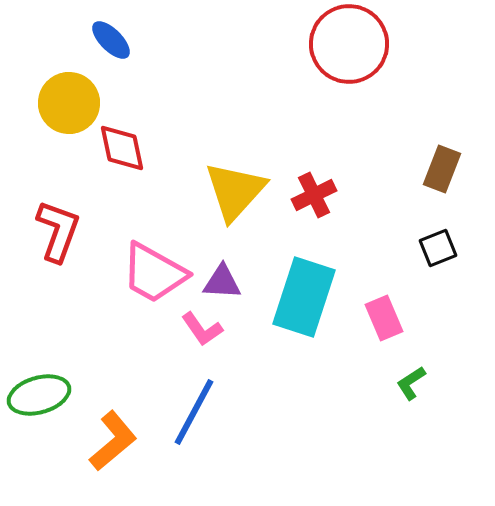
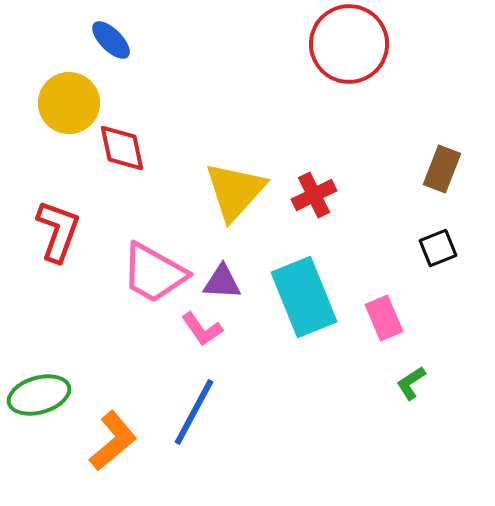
cyan rectangle: rotated 40 degrees counterclockwise
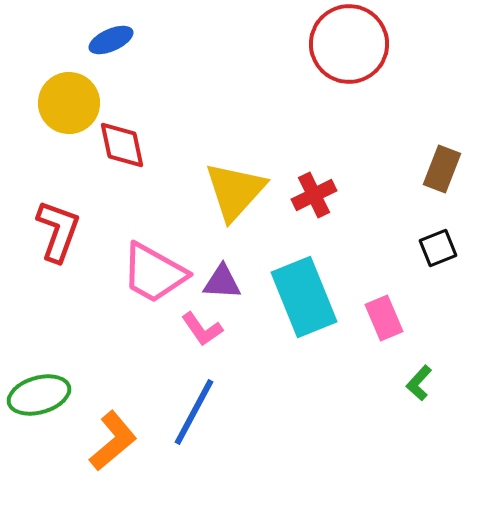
blue ellipse: rotated 69 degrees counterclockwise
red diamond: moved 3 px up
green L-shape: moved 8 px right; rotated 15 degrees counterclockwise
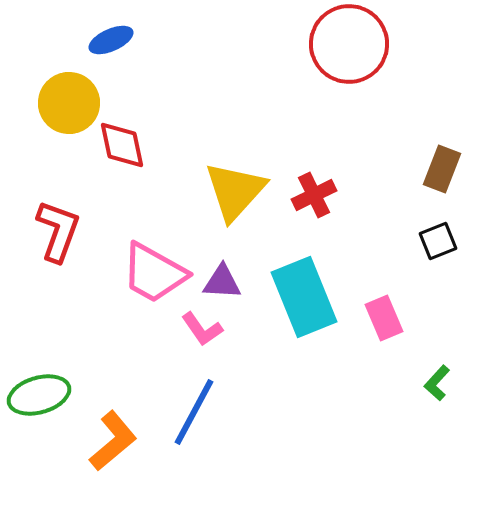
black square: moved 7 px up
green L-shape: moved 18 px right
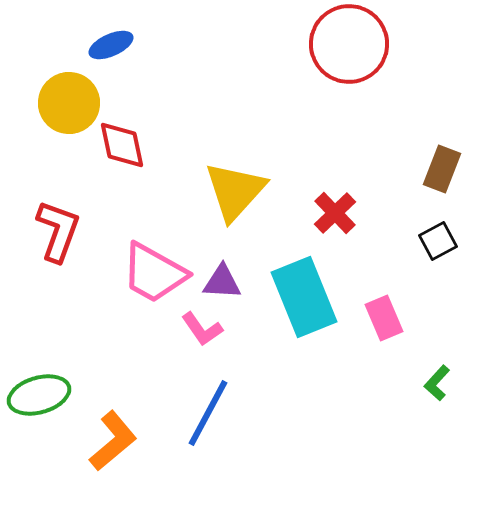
blue ellipse: moved 5 px down
red cross: moved 21 px right, 18 px down; rotated 18 degrees counterclockwise
black square: rotated 6 degrees counterclockwise
blue line: moved 14 px right, 1 px down
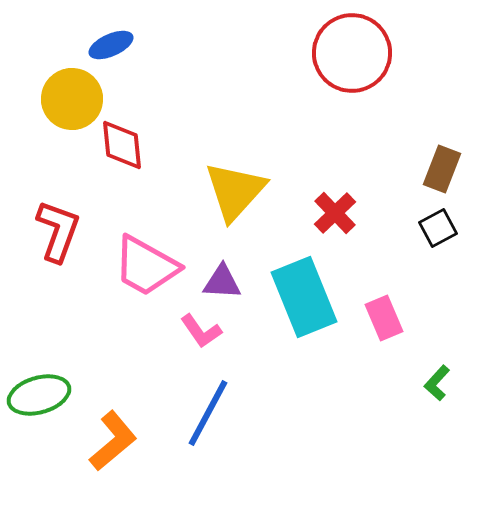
red circle: moved 3 px right, 9 px down
yellow circle: moved 3 px right, 4 px up
red diamond: rotated 6 degrees clockwise
black square: moved 13 px up
pink trapezoid: moved 8 px left, 7 px up
pink L-shape: moved 1 px left, 2 px down
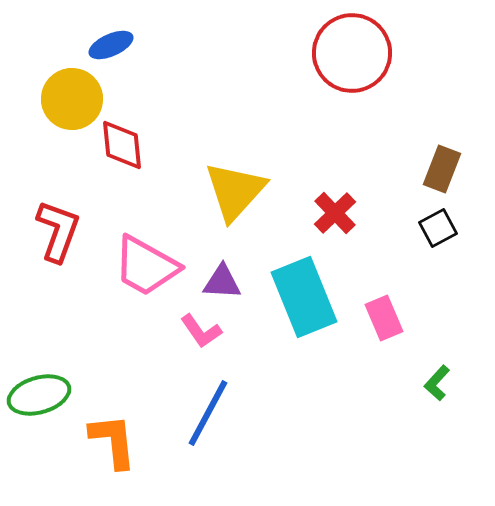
orange L-shape: rotated 56 degrees counterclockwise
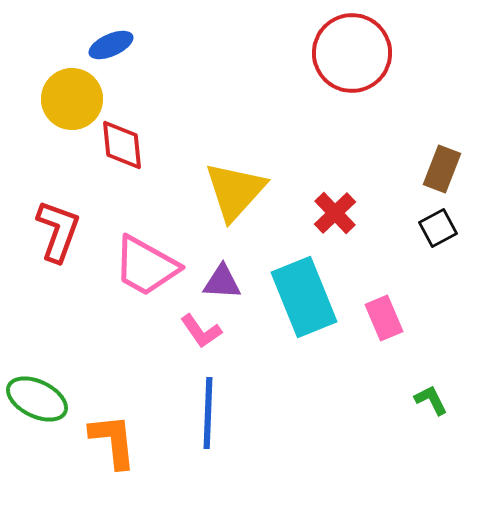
green L-shape: moved 6 px left, 17 px down; rotated 111 degrees clockwise
green ellipse: moved 2 px left, 4 px down; rotated 42 degrees clockwise
blue line: rotated 26 degrees counterclockwise
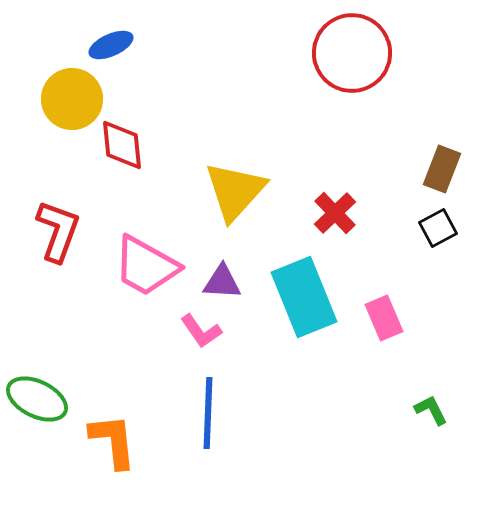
green L-shape: moved 10 px down
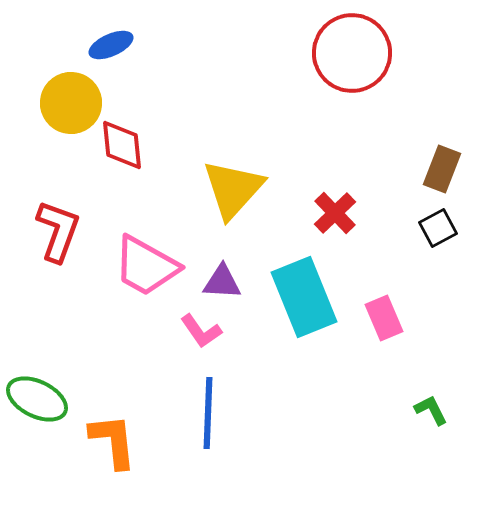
yellow circle: moved 1 px left, 4 px down
yellow triangle: moved 2 px left, 2 px up
